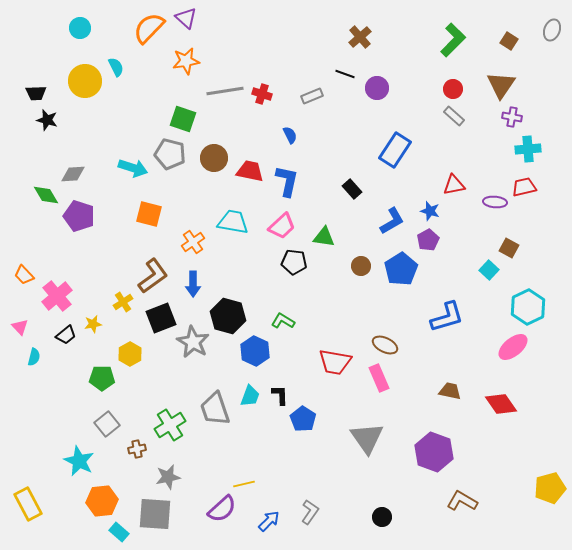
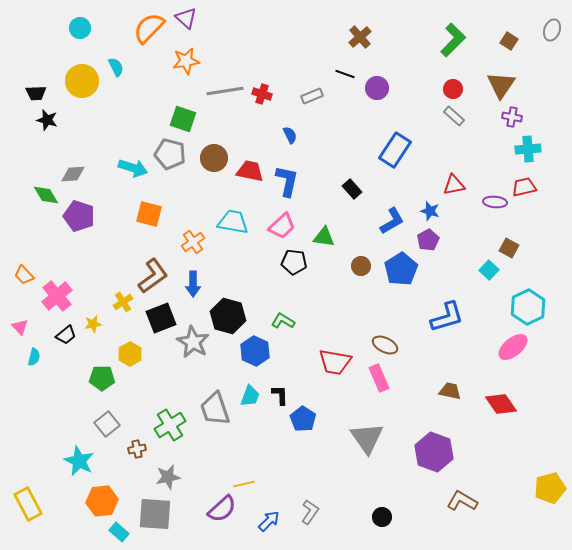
yellow circle at (85, 81): moved 3 px left
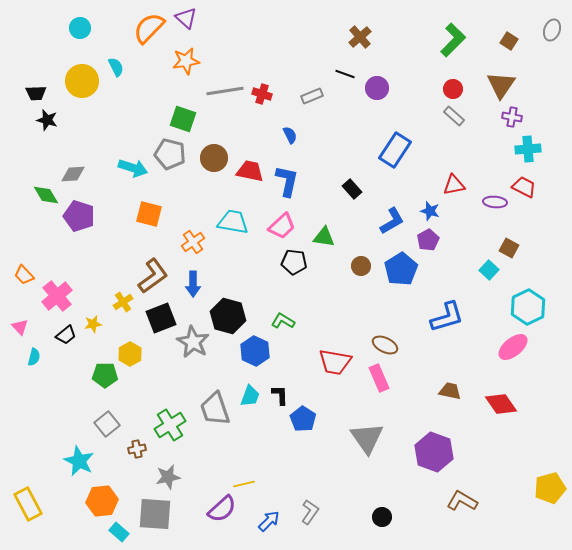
red trapezoid at (524, 187): rotated 40 degrees clockwise
green pentagon at (102, 378): moved 3 px right, 3 px up
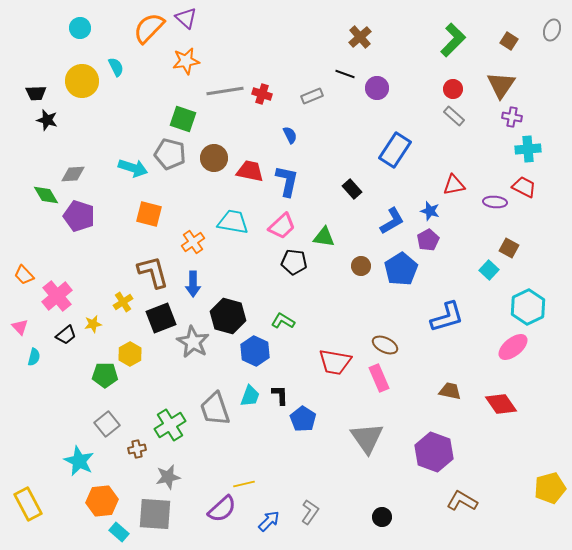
brown L-shape at (153, 276): moved 4 px up; rotated 69 degrees counterclockwise
